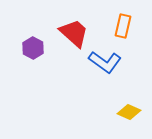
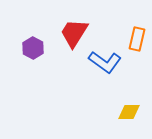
orange rectangle: moved 14 px right, 13 px down
red trapezoid: rotated 100 degrees counterclockwise
yellow diamond: rotated 25 degrees counterclockwise
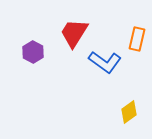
purple hexagon: moved 4 px down
yellow diamond: rotated 35 degrees counterclockwise
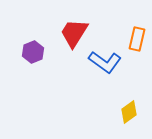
purple hexagon: rotated 10 degrees clockwise
